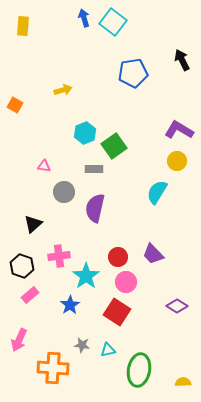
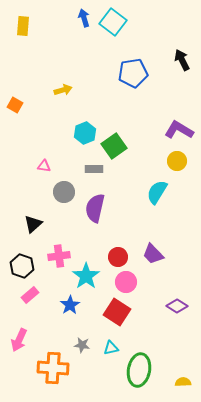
cyan triangle: moved 3 px right, 2 px up
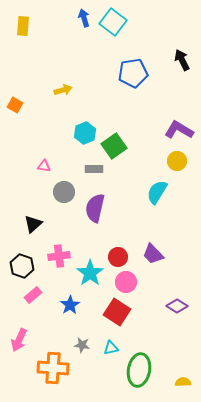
cyan star: moved 4 px right, 3 px up
pink rectangle: moved 3 px right
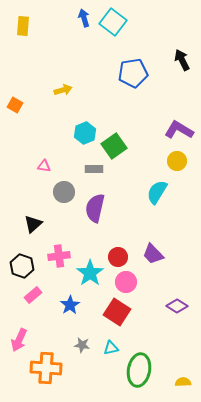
orange cross: moved 7 px left
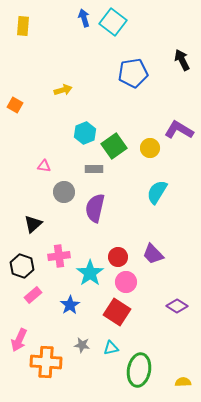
yellow circle: moved 27 px left, 13 px up
orange cross: moved 6 px up
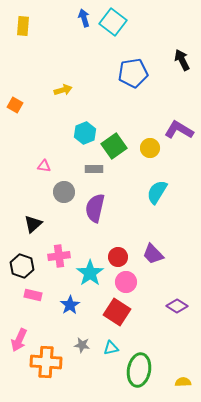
pink rectangle: rotated 54 degrees clockwise
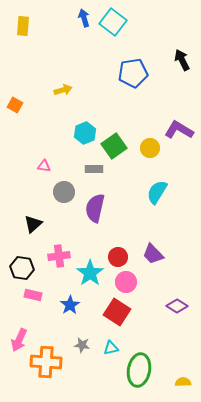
black hexagon: moved 2 px down; rotated 10 degrees counterclockwise
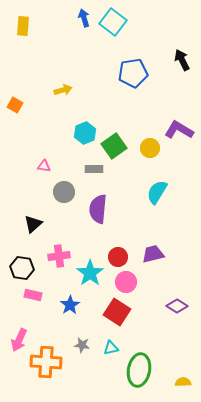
purple semicircle: moved 3 px right, 1 px down; rotated 8 degrees counterclockwise
purple trapezoid: rotated 120 degrees clockwise
